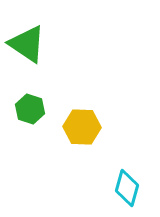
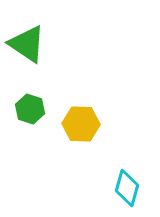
yellow hexagon: moved 1 px left, 3 px up
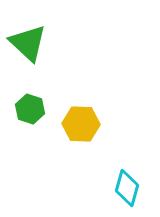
green triangle: moved 1 px right, 1 px up; rotated 9 degrees clockwise
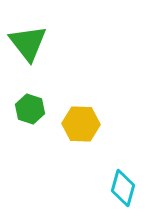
green triangle: rotated 9 degrees clockwise
cyan diamond: moved 4 px left
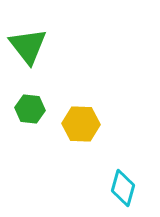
green triangle: moved 3 px down
green hexagon: rotated 12 degrees counterclockwise
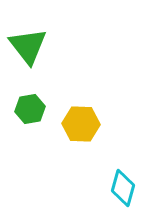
green hexagon: rotated 16 degrees counterclockwise
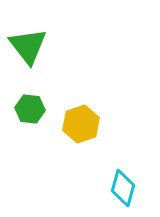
green hexagon: rotated 16 degrees clockwise
yellow hexagon: rotated 21 degrees counterclockwise
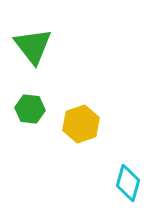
green triangle: moved 5 px right
cyan diamond: moved 5 px right, 5 px up
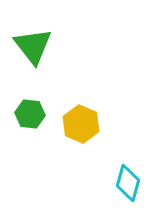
green hexagon: moved 5 px down
yellow hexagon: rotated 18 degrees counterclockwise
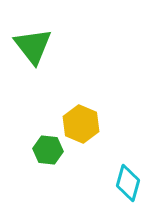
green hexagon: moved 18 px right, 36 px down
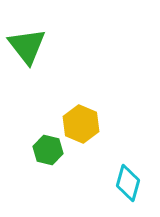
green triangle: moved 6 px left
green hexagon: rotated 8 degrees clockwise
